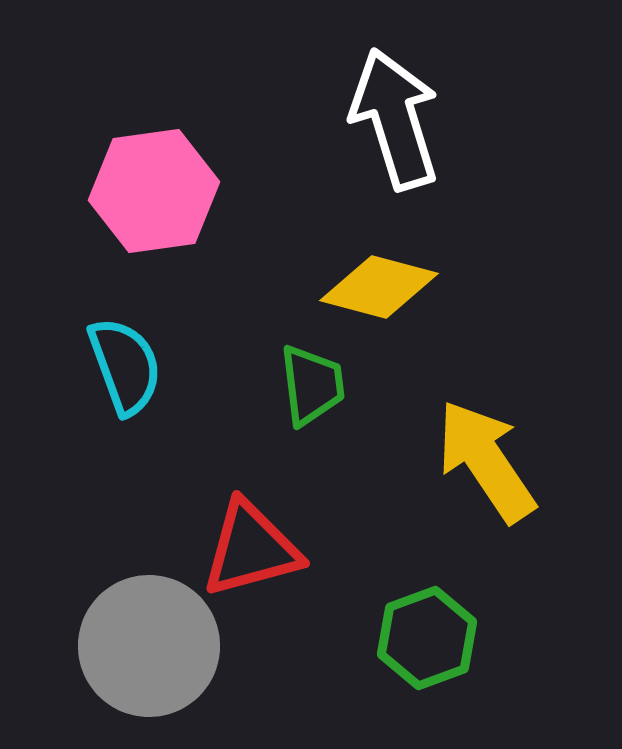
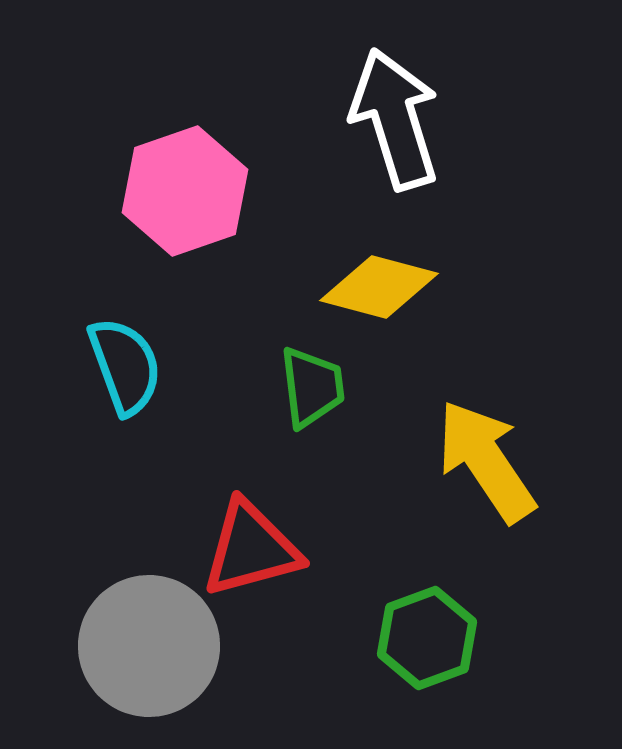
pink hexagon: moved 31 px right; rotated 11 degrees counterclockwise
green trapezoid: moved 2 px down
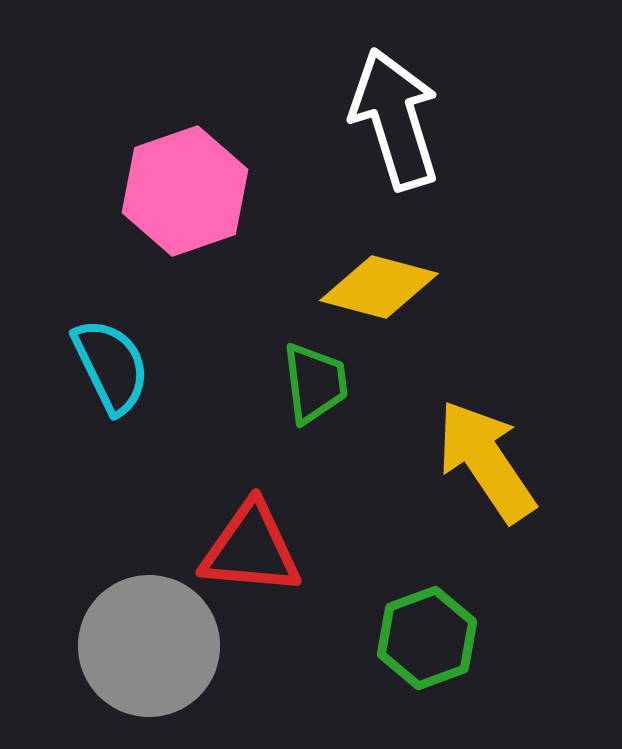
cyan semicircle: moved 14 px left; rotated 6 degrees counterclockwise
green trapezoid: moved 3 px right, 4 px up
red triangle: rotated 20 degrees clockwise
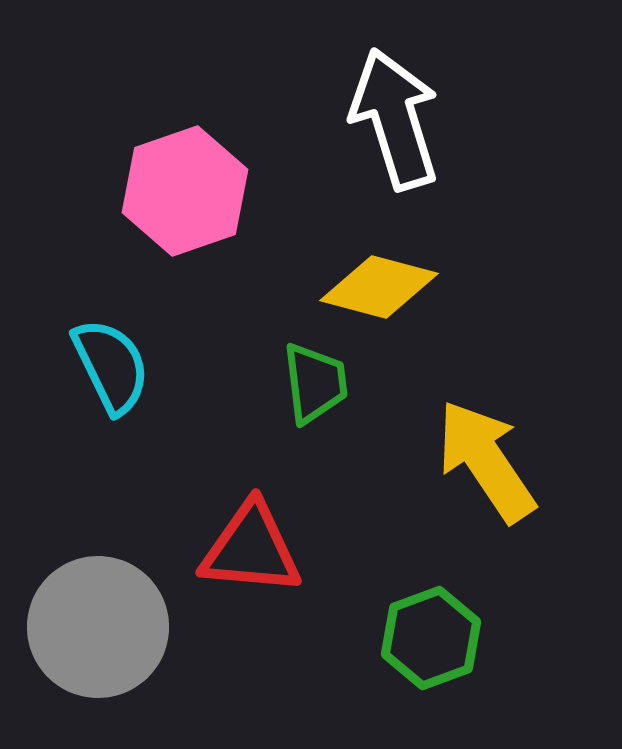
green hexagon: moved 4 px right
gray circle: moved 51 px left, 19 px up
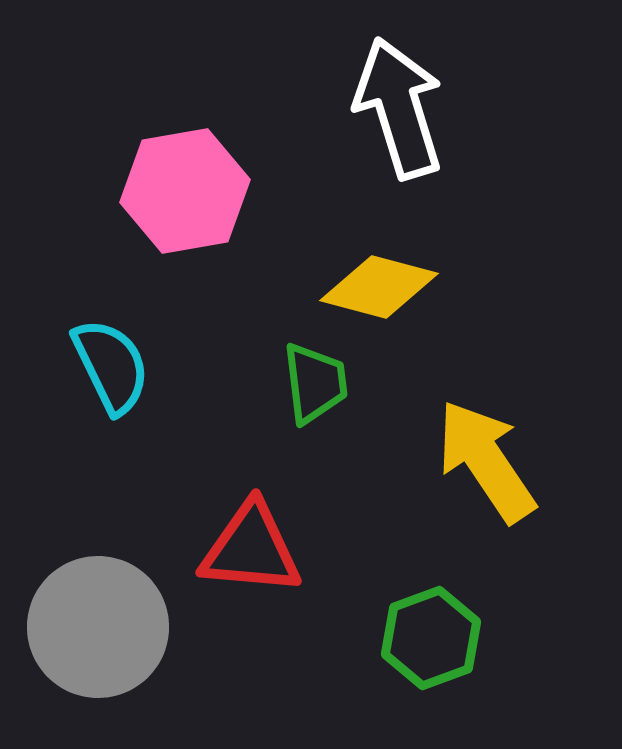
white arrow: moved 4 px right, 11 px up
pink hexagon: rotated 9 degrees clockwise
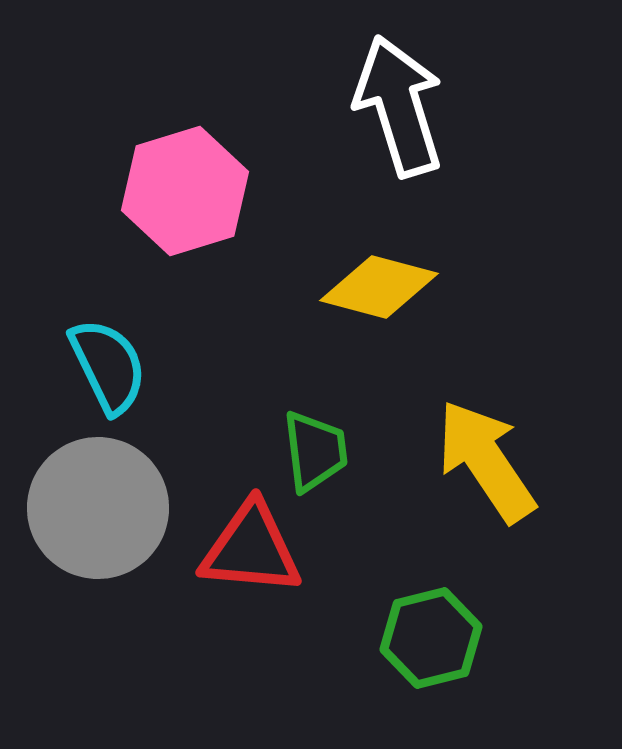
white arrow: moved 2 px up
pink hexagon: rotated 7 degrees counterclockwise
cyan semicircle: moved 3 px left
green trapezoid: moved 68 px down
gray circle: moved 119 px up
green hexagon: rotated 6 degrees clockwise
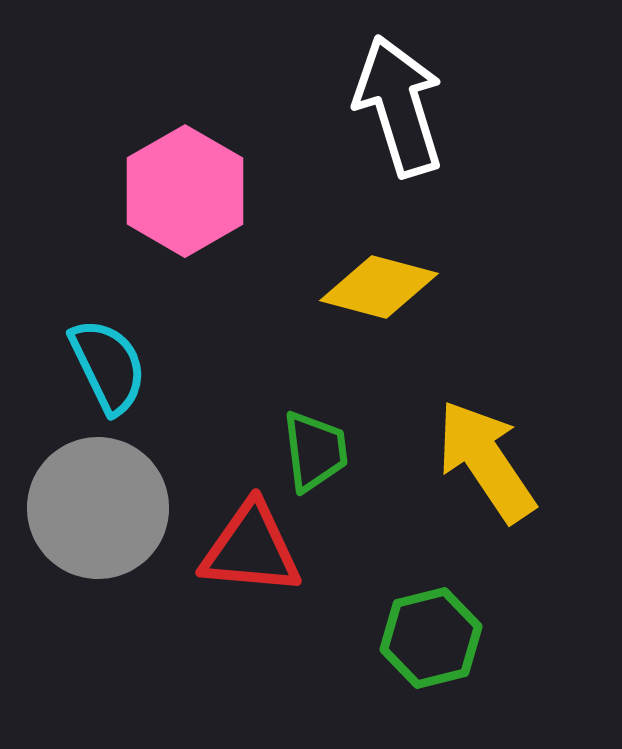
pink hexagon: rotated 13 degrees counterclockwise
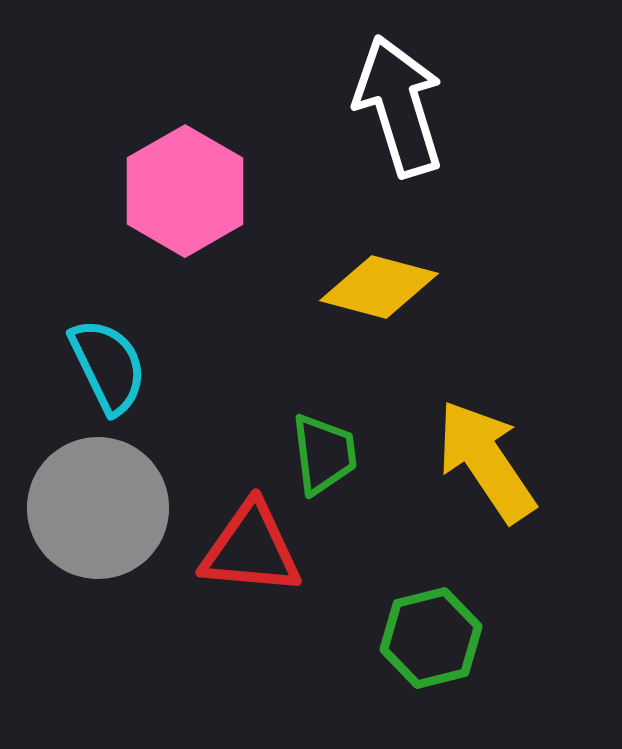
green trapezoid: moved 9 px right, 3 px down
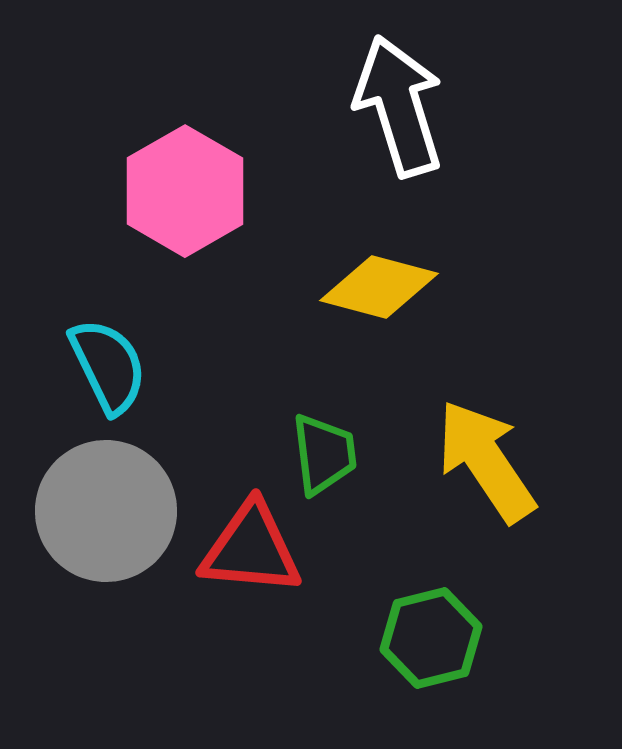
gray circle: moved 8 px right, 3 px down
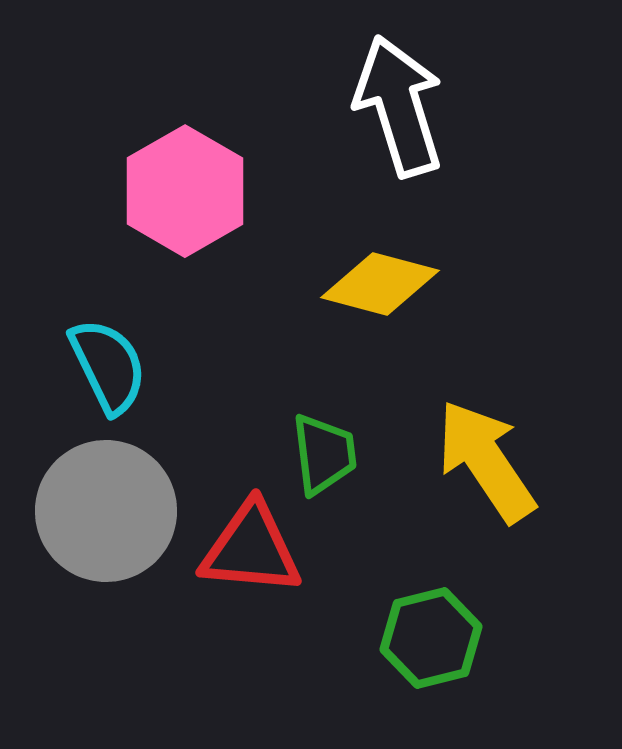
yellow diamond: moved 1 px right, 3 px up
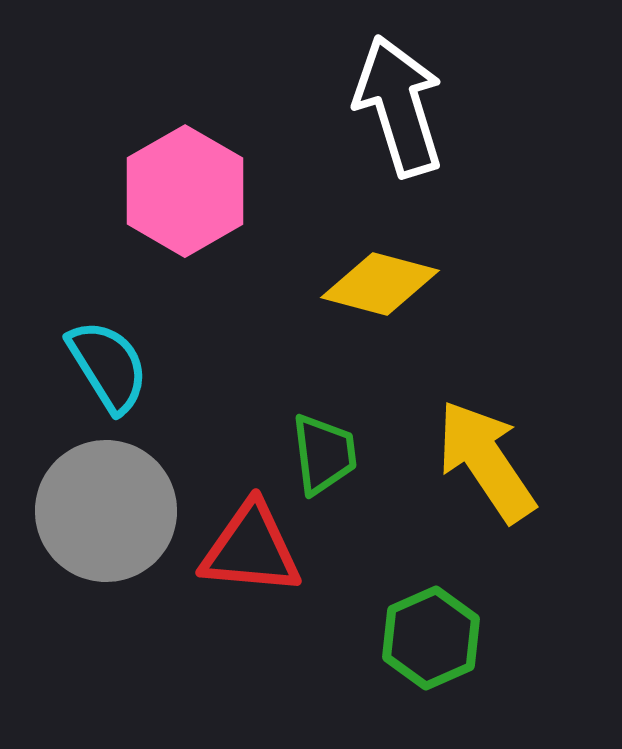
cyan semicircle: rotated 6 degrees counterclockwise
green hexagon: rotated 10 degrees counterclockwise
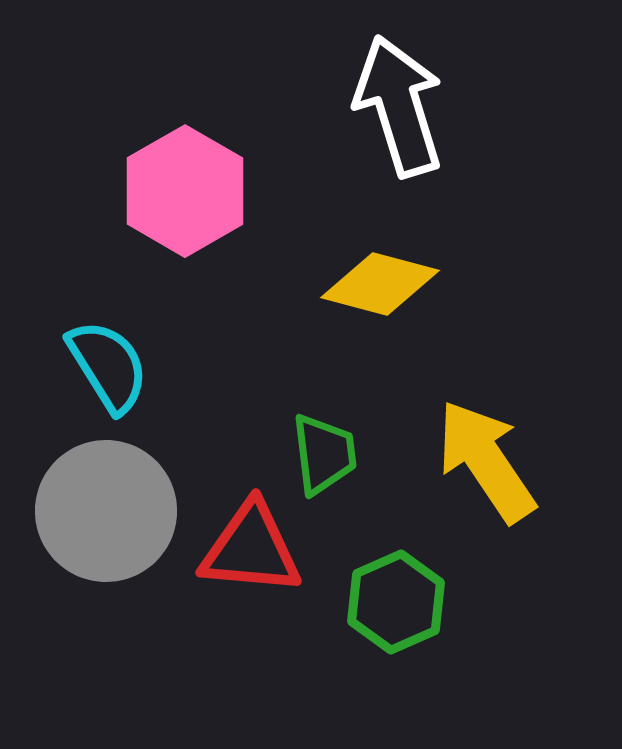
green hexagon: moved 35 px left, 36 px up
